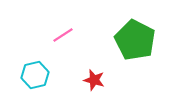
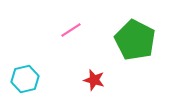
pink line: moved 8 px right, 5 px up
cyan hexagon: moved 10 px left, 4 px down
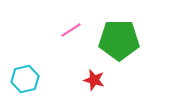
green pentagon: moved 16 px left; rotated 27 degrees counterclockwise
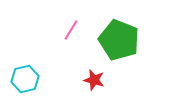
pink line: rotated 25 degrees counterclockwise
green pentagon: rotated 21 degrees clockwise
